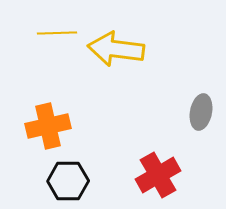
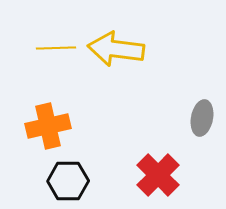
yellow line: moved 1 px left, 15 px down
gray ellipse: moved 1 px right, 6 px down
red cross: rotated 15 degrees counterclockwise
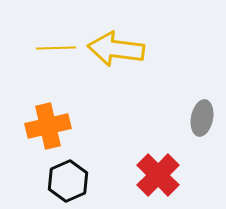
black hexagon: rotated 24 degrees counterclockwise
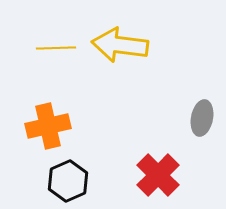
yellow arrow: moved 4 px right, 4 px up
